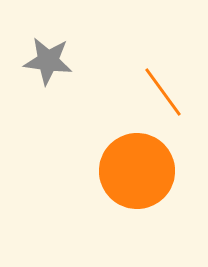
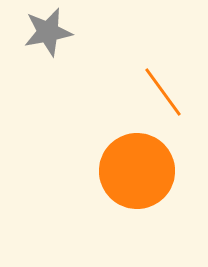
gray star: moved 29 px up; rotated 18 degrees counterclockwise
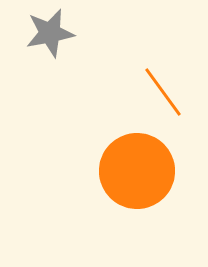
gray star: moved 2 px right, 1 px down
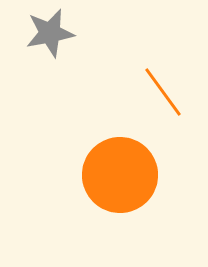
orange circle: moved 17 px left, 4 px down
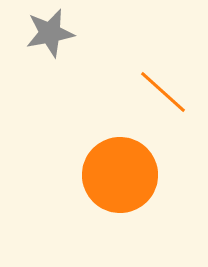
orange line: rotated 12 degrees counterclockwise
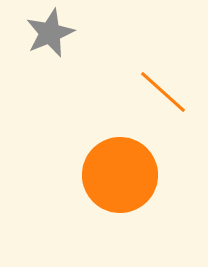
gray star: rotated 12 degrees counterclockwise
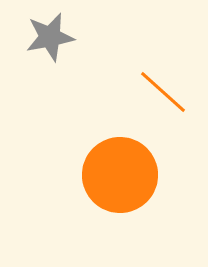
gray star: moved 4 px down; rotated 12 degrees clockwise
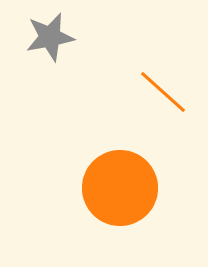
orange circle: moved 13 px down
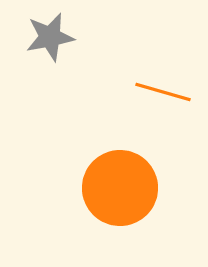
orange line: rotated 26 degrees counterclockwise
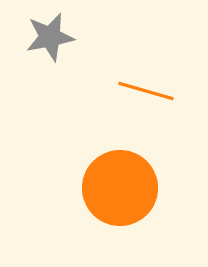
orange line: moved 17 px left, 1 px up
